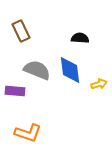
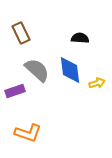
brown rectangle: moved 2 px down
gray semicircle: rotated 20 degrees clockwise
yellow arrow: moved 2 px left, 1 px up
purple rectangle: rotated 24 degrees counterclockwise
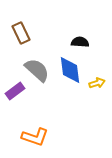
black semicircle: moved 4 px down
purple rectangle: rotated 18 degrees counterclockwise
orange L-shape: moved 7 px right, 4 px down
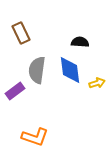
gray semicircle: rotated 124 degrees counterclockwise
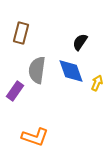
brown rectangle: rotated 40 degrees clockwise
black semicircle: rotated 60 degrees counterclockwise
blue diamond: moved 1 px right, 1 px down; rotated 12 degrees counterclockwise
yellow arrow: rotated 49 degrees counterclockwise
purple rectangle: rotated 18 degrees counterclockwise
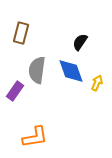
orange L-shape: rotated 28 degrees counterclockwise
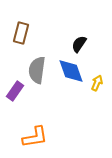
black semicircle: moved 1 px left, 2 px down
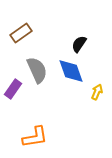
brown rectangle: rotated 40 degrees clockwise
gray semicircle: rotated 148 degrees clockwise
yellow arrow: moved 9 px down
purple rectangle: moved 2 px left, 2 px up
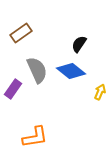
blue diamond: rotated 32 degrees counterclockwise
yellow arrow: moved 3 px right
